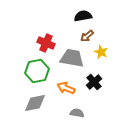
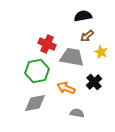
red cross: moved 1 px right, 1 px down
gray trapezoid: moved 1 px up
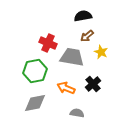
red cross: moved 1 px right, 1 px up
green hexagon: moved 2 px left
black cross: moved 1 px left, 2 px down
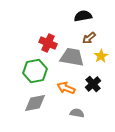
brown arrow: moved 2 px right, 2 px down
yellow star: moved 4 px down; rotated 16 degrees clockwise
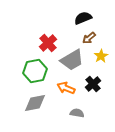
black semicircle: moved 2 px down; rotated 12 degrees counterclockwise
red cross: rotated 24 degrees clockwise
gray trapezoid: moved 3 px down; rotated 140 degrees clockwise
